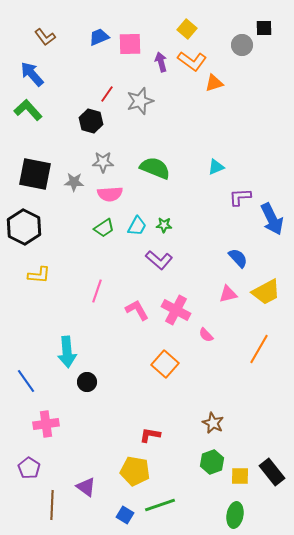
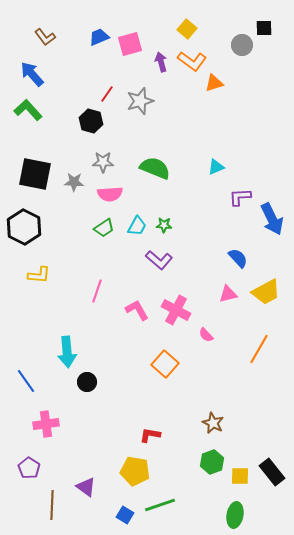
pink square at (130, 44): rotated 15 degrees counterclockwise
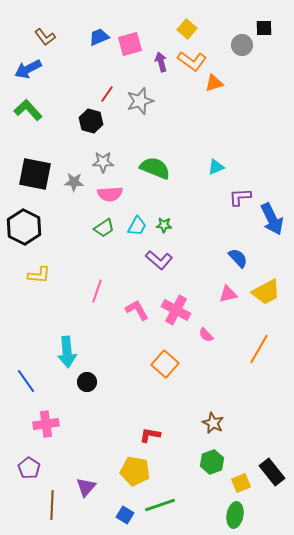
blue arrow at (32, 74): moved 4 px left, 5 px up; rotated 76 degrees counterclockwise
yellow square at (240, 476): moved 1 px right, 7 px down; rotated 24 degrees counterclockwise
purple triangle at (86, 487): rotated 35 degrees clockwise
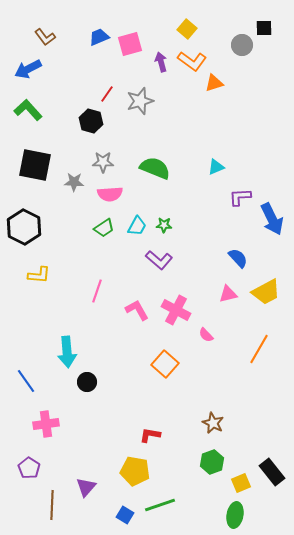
black square at (35, 174): moved 9 px up
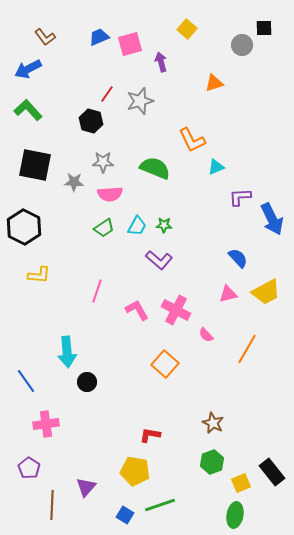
orange L-shape at (192, 61): moved 79 px down; rotated 28 degrees clockwise
orange line at (259, 349): moved 12 px left
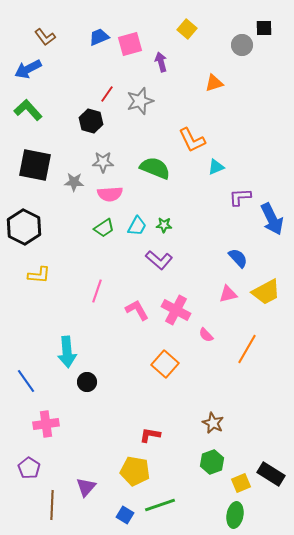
black rectangle at (272, 472): moved 1 px left, 2 px down; rotated 20 degrees counterclockwise
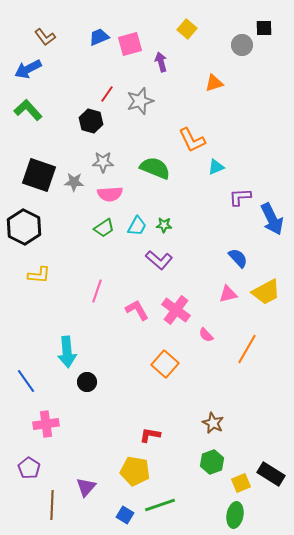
black square at (35, 165): moved 4 px right, 10 px down; rotated 8 degrees clockwise
pink cross at (176, 310): rotated 8 degrees clockwise
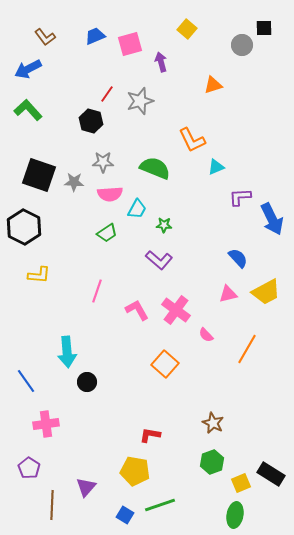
blue trapezoid at (99, 37): moved 4 px left, 1 px up
orange triangle at (214, 83): moved 1 px left, 2 px down
cyan trapezoid at (137, 226): moved 17 px up
green trapezoid at (104, 228): moved 3 px right, 5 px down
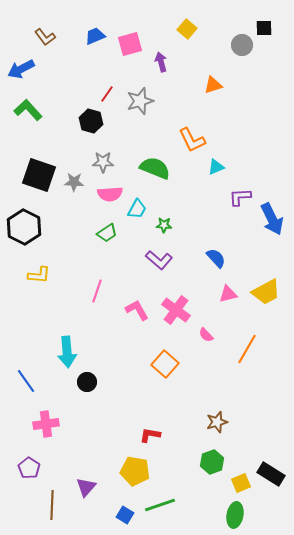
blue arrow at (28, 69): moved 7 px left
blue semicircle at (238, 258): moved 22 px left
brown star at (213, 423): moved 4 px right, 1 px up; rotated 30 degrees clockwise
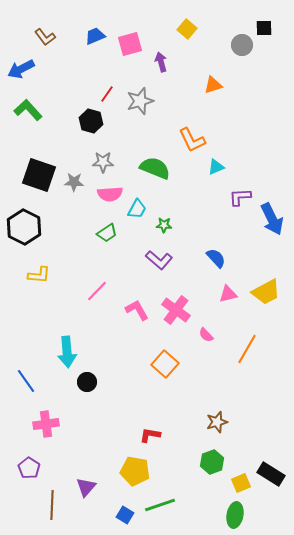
pink line at (97, 291): rotated 25 degrees clockwise
